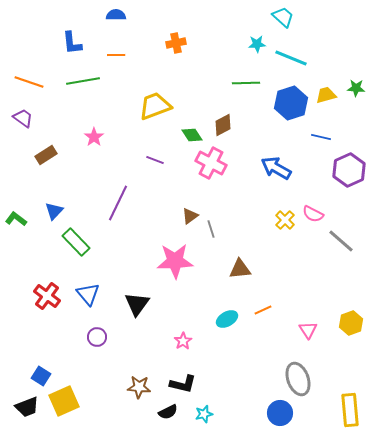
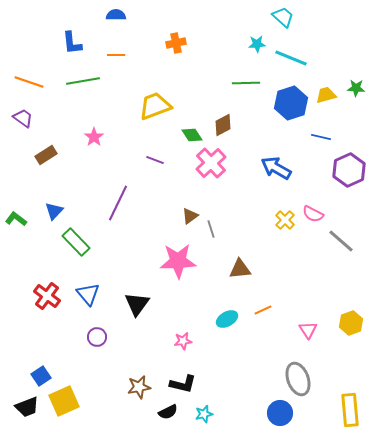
pink cross at (211, 163): rotated 20 degrees clockwise
pink star at (175, 261): moved 3 px right
pink star at (183, 341): rotated 24 degrees clockwise
blue square at (41, 376): rotated 24 degrees clockwise
brown star at (139, 387): rotated 15 degrees counterclockwise
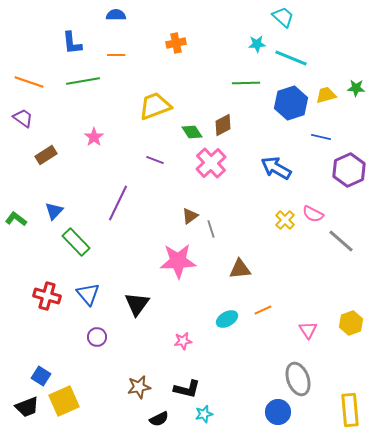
green diamond at (192, 135): moved 3 px up
red cross at (47, 296): rotated 20 degrees counterclockwise
blue square at (41, 376): rotated 24 degrees counterclockwise
black L-shape at (183, 384): moved 4 px right, 5 px down
black semicircle at (168, 412): moved 9 px left, 7 px down
blue circle at (280, 413): moved 2 px left, 1 px up
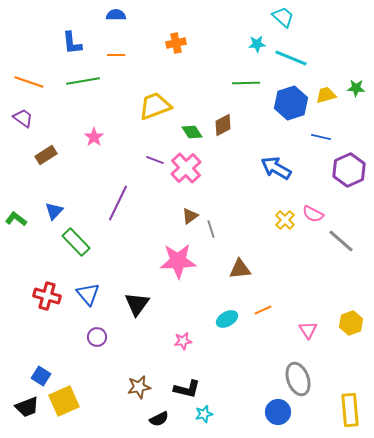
pink cross at (211, 163): moved 25 px left, 5 px down
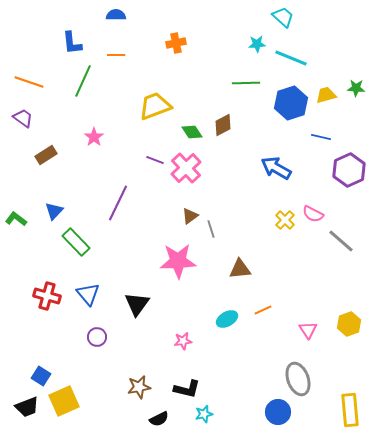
green line at (83, 81): rotated 56 degrees counterclockwise
yellow hexagon at (351, 323): moved 2 px left, 1 px down
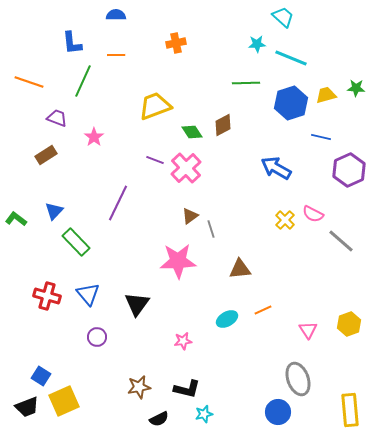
purple trapezoid at (23, 118): moved 34 px right; rotated 15 degrees counterclockwise
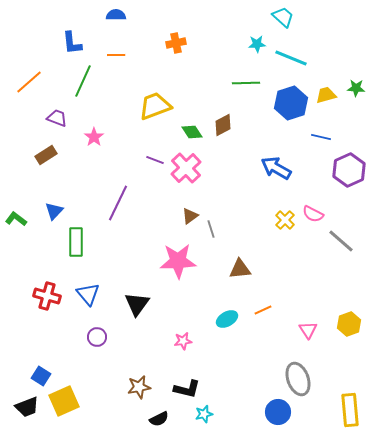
orange line at (29, 82): rotated 60 degrees counterclockwise
green rectangle at (76, 242): rotated 44 degrees clockwise
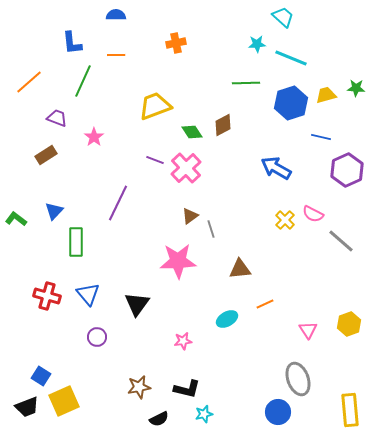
purple hexagon at (349, 170): moved 2 px left
orange line at (263, 310): moved 2 px right, 6 px up
